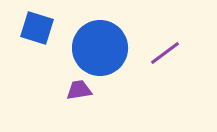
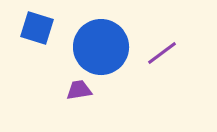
blue circle: moved 1 px right, 1 px up
purple line: moved 3 px left
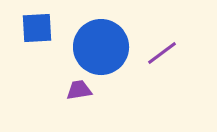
blue square: rotated 20 degrees counterclockwise
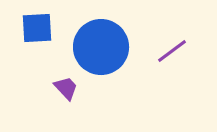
purple line: moved 10 px right, 2 px up
purple trapezoid: moved 13 px left, 2 px up; rotated 56 degrees clockwise
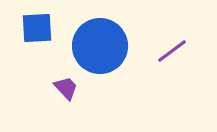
blue circle: moved 1 px left, 1 px up
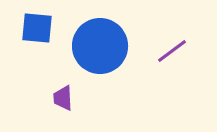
blue square: rotated 8 degrees clockwise
purple trapezoid: moved 3 px left, 10 px down; rotated 140 degrees counterclockwise
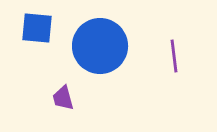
purple line: moved 2 px right, 5 px down; rotated 60 degrees counterclockwise
purple trapezoid: rotated 12 degrees counterclockwise
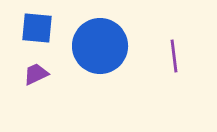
purple trapezoid: moved 27 px left, 24 px up; rotated 80 degrees clockwise
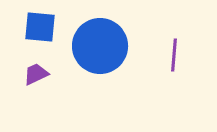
blue square: moved 3 px right, 1 px up
purple line: moved 1 px up; rotated 12 degrees clockwise
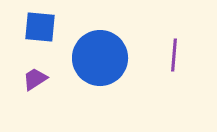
blue circle: moved 12 px down
purple trapezoid: moved 1 px left, 5 px down; rotated 8 degrees counterclockwise
